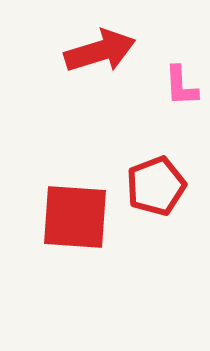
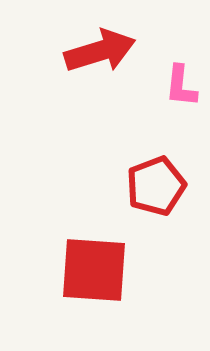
pink L-shape: rotated 9 degrees clockwise
red square: moved 19 px right, 53 px down
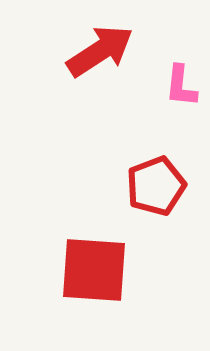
red arrow: rotated 16 degrees counterclockwise
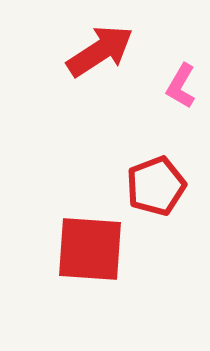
pink L-shape: rotated 24 degrees clockwise
red square: moved 4 px left, 21 px up
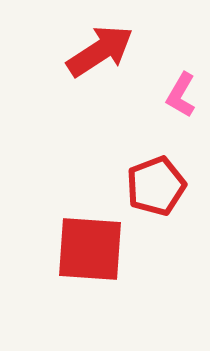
pink L-shape: moved 9 px down
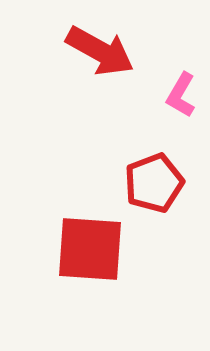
red arrow: rotated 62 degrees clockwise
red pentagon: moved 2 px left, 3 px up
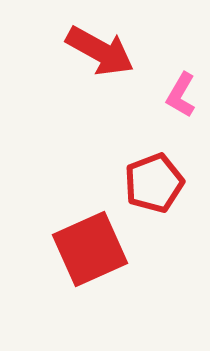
red square: rotated 28 degrees counterclockwise
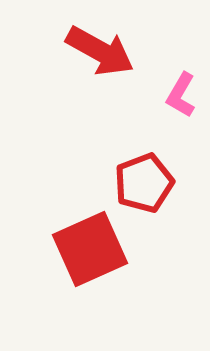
red pentagon: moved 10 px left
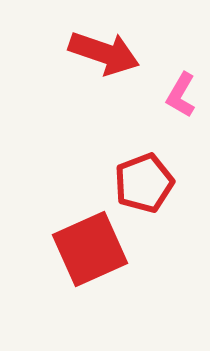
red arrow: moved 4 px right, 2 px down; rotated 10 degrees counterclockwise
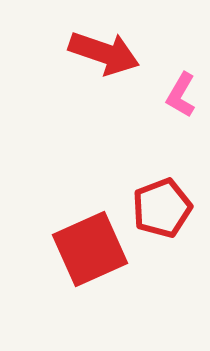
red pentagon: moved 18 px right, 25 px down
